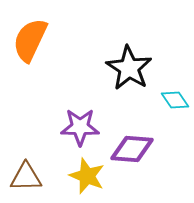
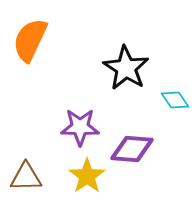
black star: moved 3 px left
yellow star: rotated 15 degrees clockwise
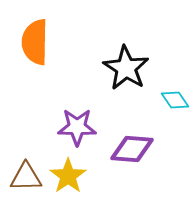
orange semicircle: moved 5 px right, 2 px down; rotated 24 degrees counterclockwise
purple star: moved 3 px left
yellow star: moved 19 px left
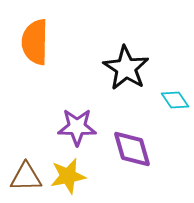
purple diamond: rotated 69 degrees clockwise
yellow star: rotated 24 degrees clockwise
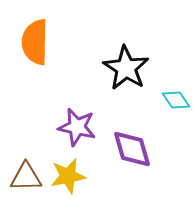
cyan diamond: moved 1 px right
purple star: rotated 12 degrees clockwise
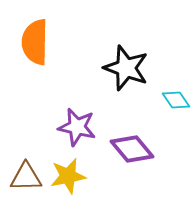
black star: rotated 12 degrees counterclockwise
purple diamond: rotated 24 degrees counterclockwise
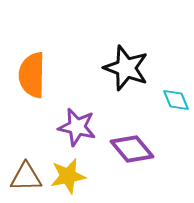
orange semicircle: moved 3 px left, 33 px down
cyan diamond: rotated 12 degrees clockwise
